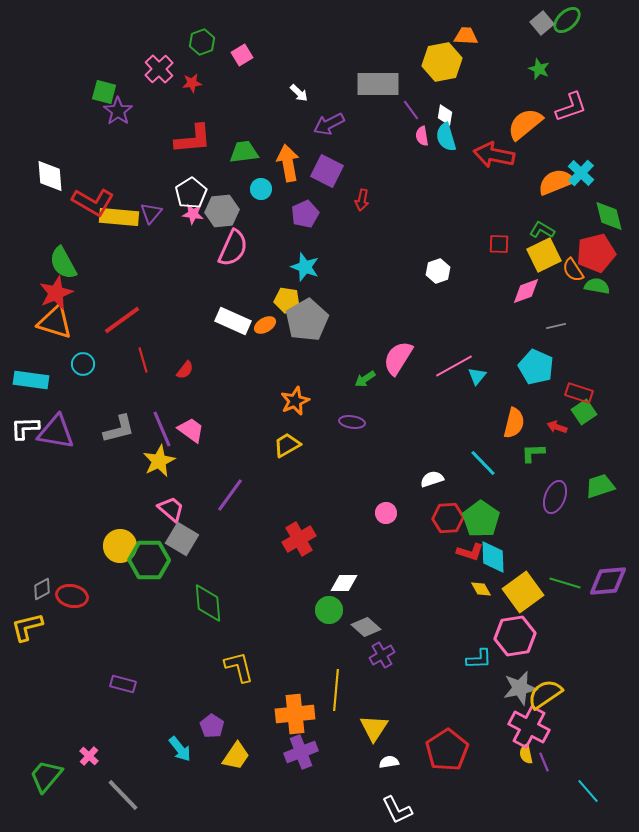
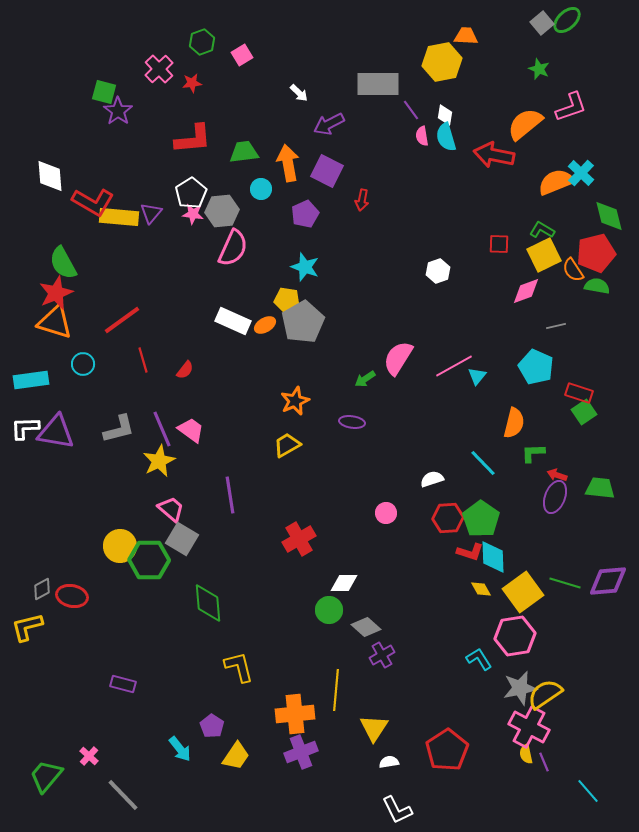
gray pentagon at (307, 320): moved 4 px left, 2 px down
cyan rectangle at (31, 380): rotated 16 degrees counterclockwise
red arrow at (557, 427): moved 48 px down
green trapezoid at (600, 486): moved 2 px down; rotated 24 degrees clockwise
purple line at (230, 495): rotated 45 degrees counterclockwise
cyan L-shape at (479, 659): rotated 120 degrees counterclockwise
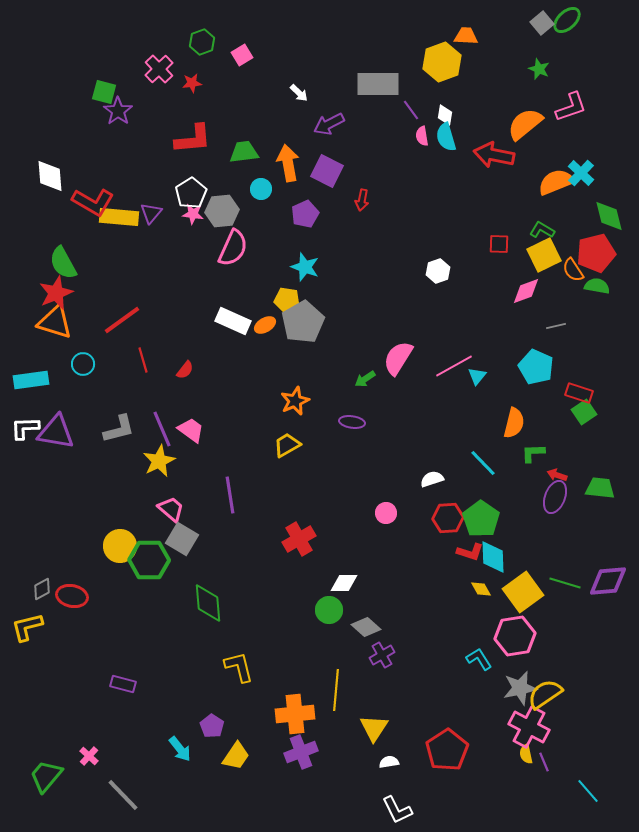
yellow hexagon at (442, 62): rotated 9 degrees counterclockwise
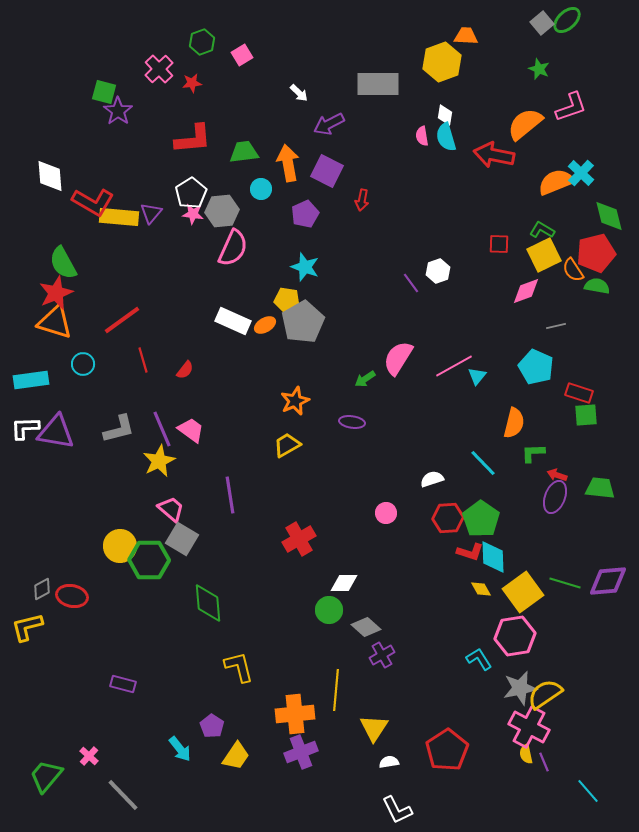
purple line at (411, 110): moved 173 px down
green square at (584, 412): moved 2 px right, 3 px down; rotated 30 degrees clockwise
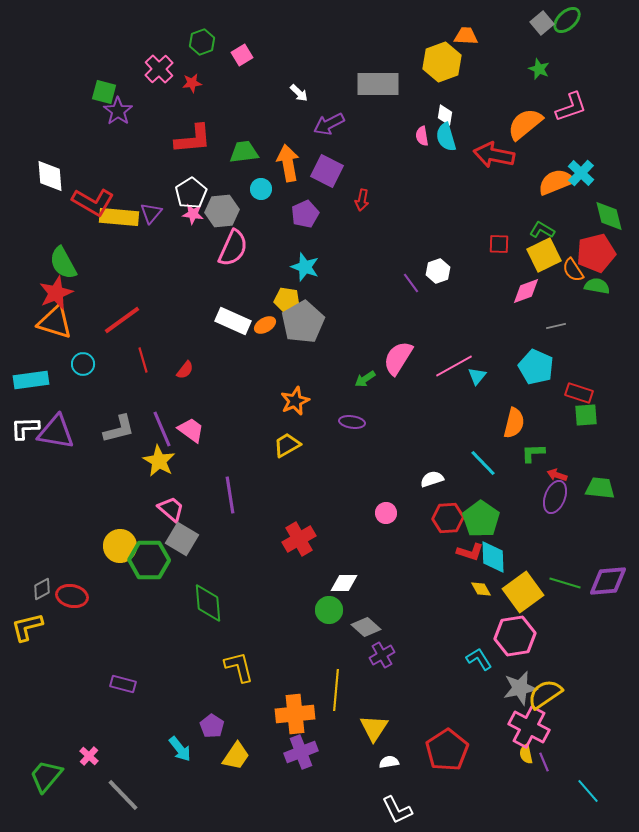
yellow star at (159, 461): rotated 16 degrees counterclockwise
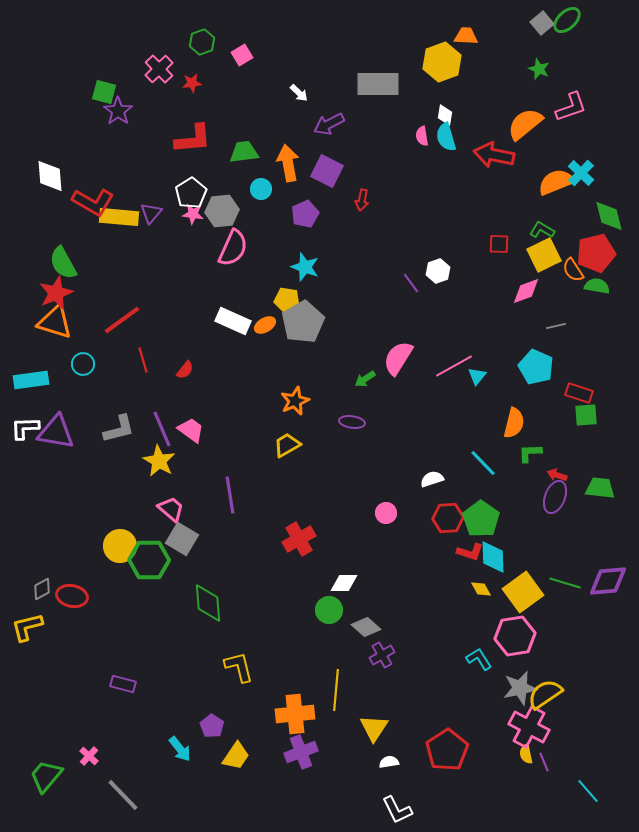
green L-shape at (533, 453): moved 3 px left
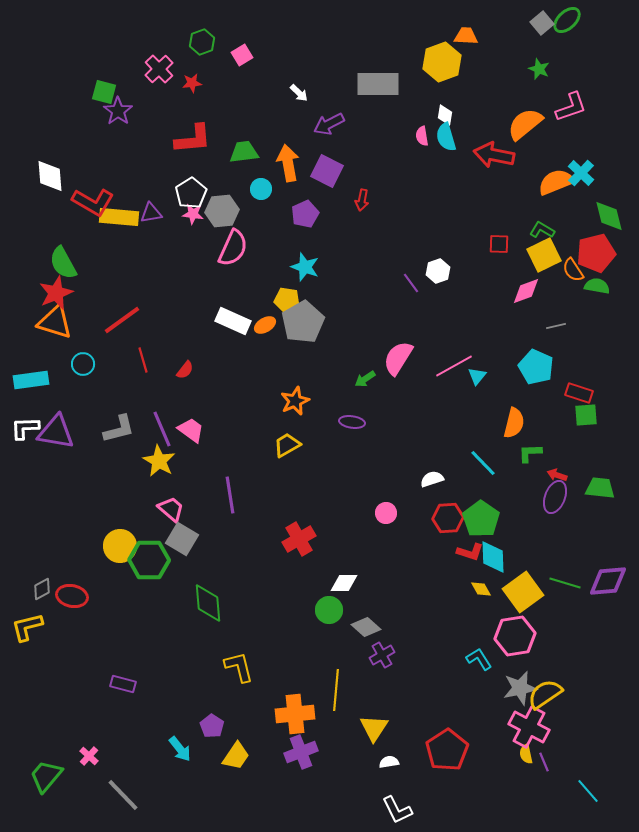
purple triangle at (151, 213): rotated 40 degrees clockwise
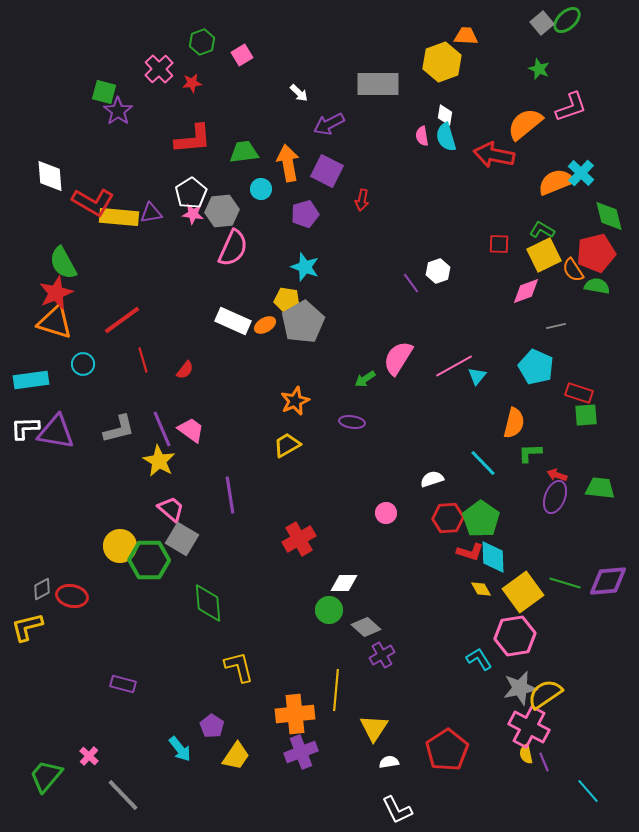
purple pentagon at (305, 214): rotated 8 degrees clockwise
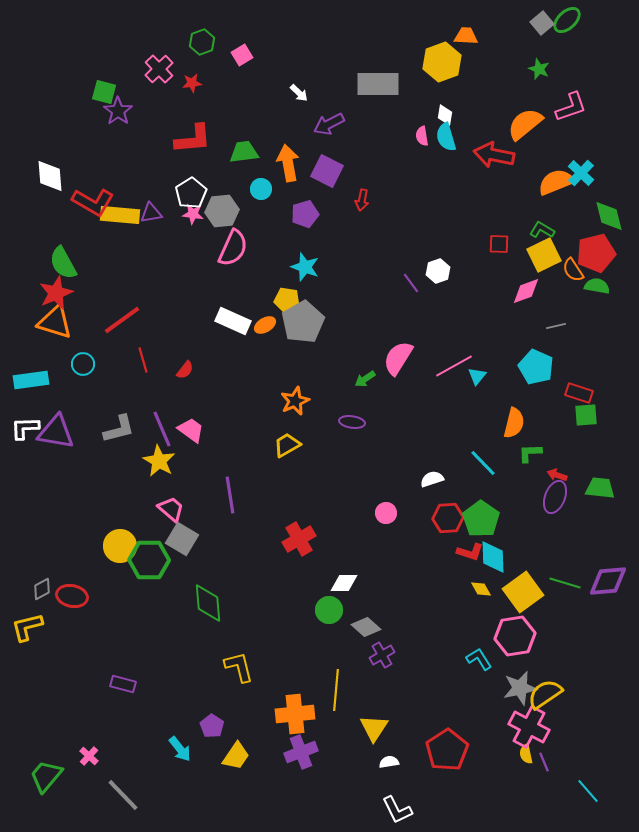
yellow rectangle at (119, 217): moved 1 px right, 2 px up
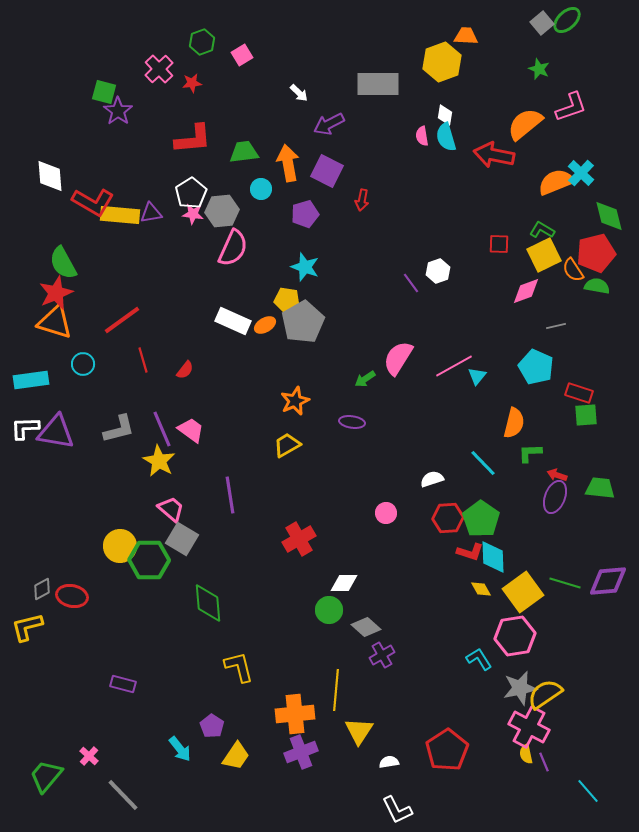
yellow triangle at (374, 728): moved 15 px left, 3 px down
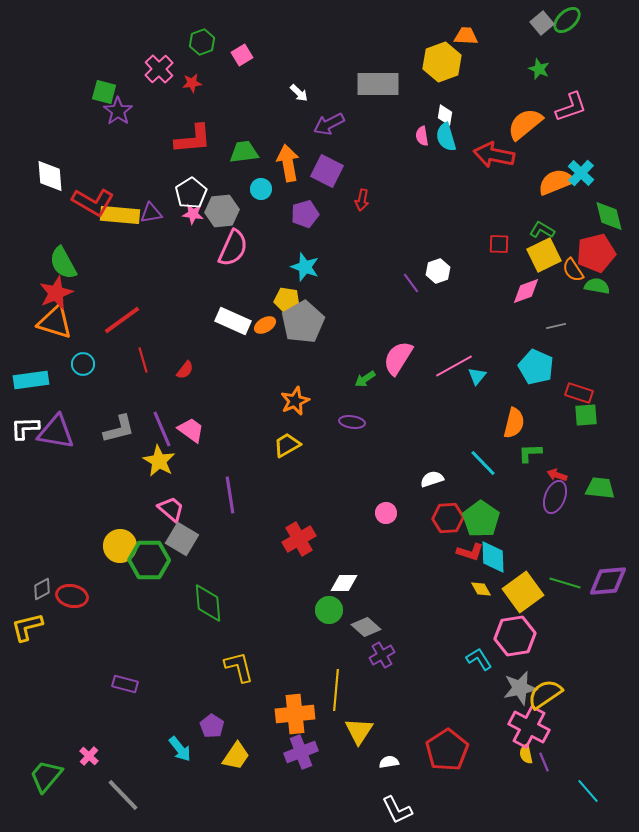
purple rectangle at (123, 684): moved 2 px right
